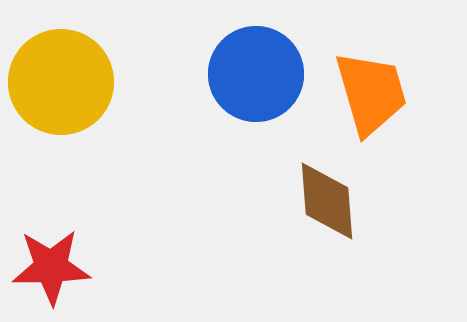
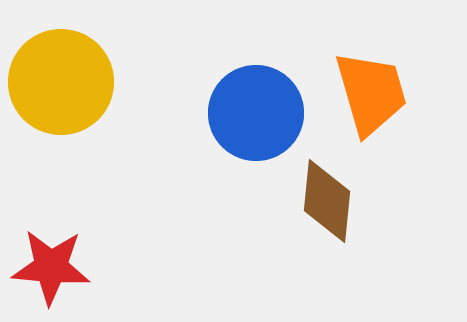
blue circle: moved 39 px down
brown diamond: rotated 10 degrees clockwise
red star: rotated 6 degrees clockwise
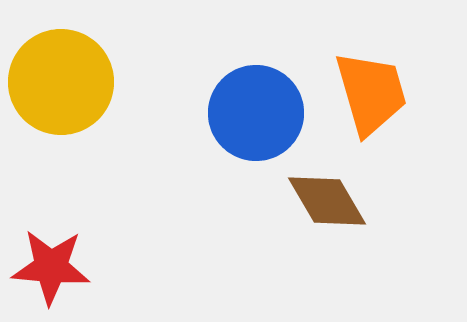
brown diamond: rotated 36 degrees counterclockwise
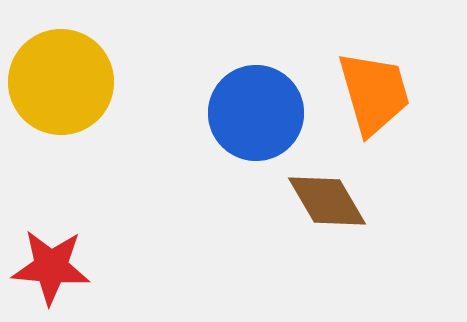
orange trapezoid: moved 3 px right
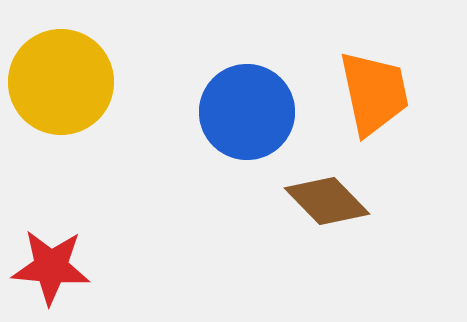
orange trapezoid: rotated 4 degrees clockwise
blue circle: moved 9 px left, 1 px up
brown diamond: rotated 14 degrees counterclockwise
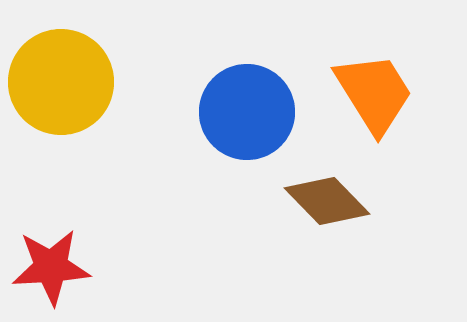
orange trapezoid: rotated 20 degrees counterclockwise
red star: rotated 8 degrees counterclockwise
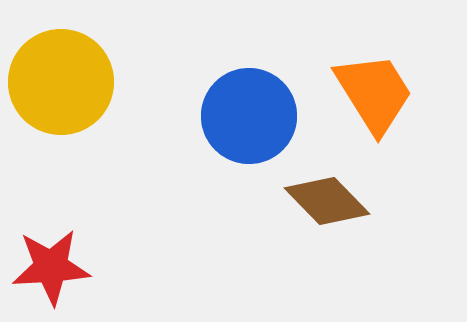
blue circle: moved 2 px right, 4 px down
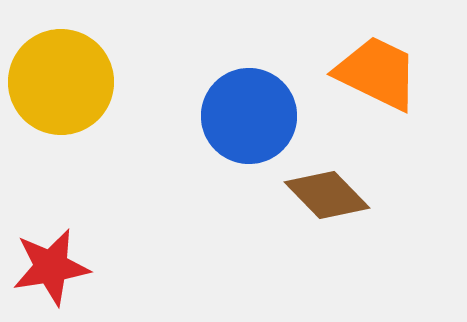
orange trapezoid: moved 3 px right, 20 px up; rotated 32 degrees counterclockwise
brown diamond: moved 6 px up
red star: rotated 6 degrees counterclockwise
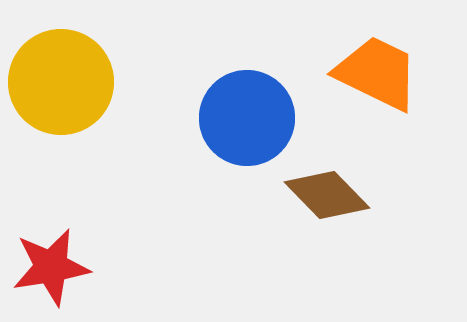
blue circle: moved 2 px left, 2 px down
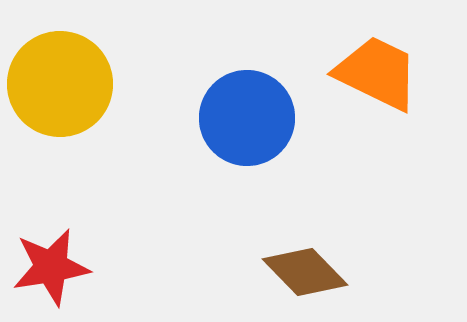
yellow circle: moved 1 px left, 2 px down
brown diamond: moved 22 px left, 77 px down
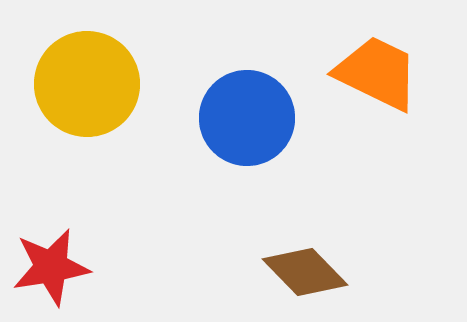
yellow circle: moved 27 px right
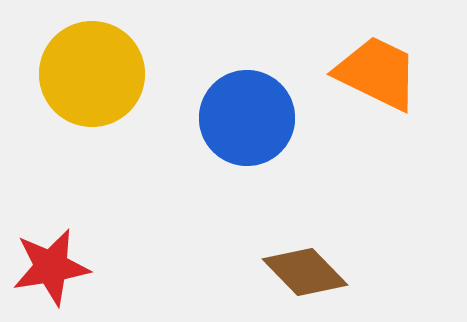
yellow circle: moved 5 px right, 10 px up
